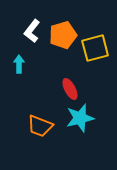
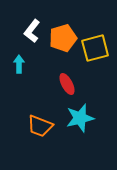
orange pentagon: moved 3 px down
red ellipse: moved 3 px left, 5 px up
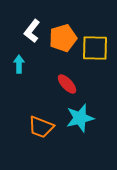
yellow square: rotated 16 degrees clockwise
red ellipse: rotated 15 degrees counterclockwise
orange trapezoid: moved 1 px right, 1 px down
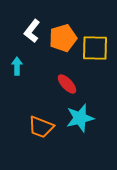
cyan arrow: moved 2 px left, 2 px down
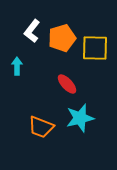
orange pentagon: moved 1 px left
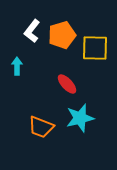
orange pentagon: moved 3 px up
